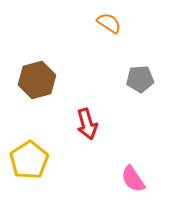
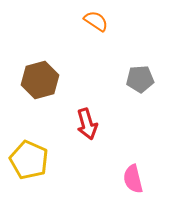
orange semicircle: moved 13 px left, 2 px up
brown hexagon: moved 3 px right
yellow pentagon: rotated 15 degrees counterclockwise
pink semicircle: rotated 20 degrees clockwise
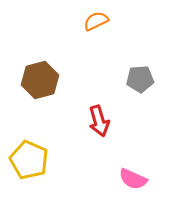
orange semicircle: rotated 60 degrees counterclockwise
red arrow: moved 12 px right, 3 px up
pink semicircle: rotated 52 degrees counterclockwise
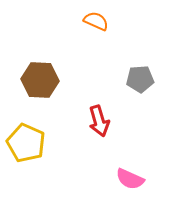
orange semicircle: rotated 50 degrees clockwise
brown hexagon: rotated 18 degrees clockwise
yellow pentagon: moved 3 px left, 17 px up
pink semicircle: moved 3 px left
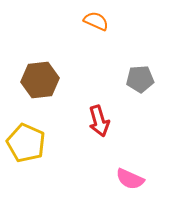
brown hexagon: rotated 9 degrees counterclockwise
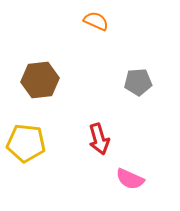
gray pentagon: moved 2 px left, 3 px down
red arrow: moved 18 px down
yellow pentagon: rotated 18 degrees counterclockwise
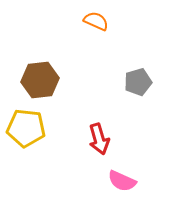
gray pentagon: rotated 12 degrees counterclockwise
yellow pentagon: moved 15 px up
pink semicircle: moved 8 px left, 2 px down
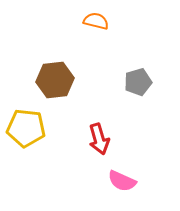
orange semicircle: rotated 10 degrees counterclockwise
brown hexagon: moved 15 px right
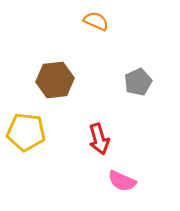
orange semicircle: rotated 10 degrees clockwise
gray pentagon: rotated 8 degrees counterclockwise
yellow pentagon: moved 4 px down
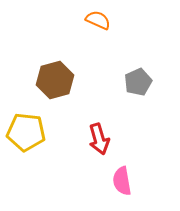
orange semicircle: moved 2 px right, 1 px up
brown hexagon: rotated 9 degrees counterclockwise
pink semicircle: rotated 56 degrees clockwise
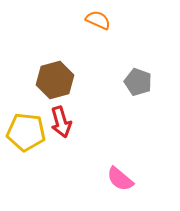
gray pentagon: rotated 28 degrees counterclockwise
red arrow: moved 38 px left, 17 px up
pink semicircle: moved 2 px left, 2 px up; rotated 40 degrees counterclockwise
